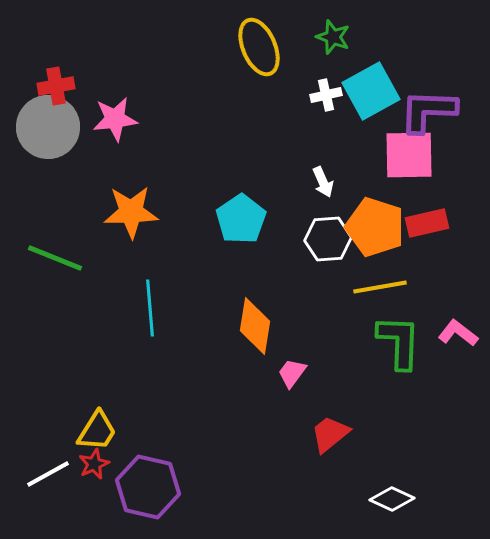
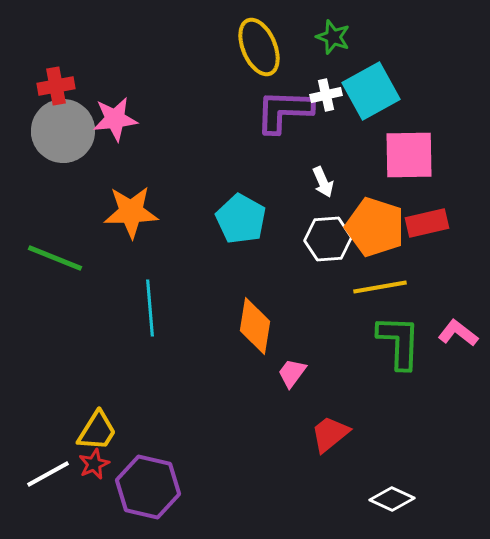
purple L-shape: moved 144 px left
gray circle: moved 15 px right, 4 px down
cyan pentagon: rotated 9 degrees counterclockwise
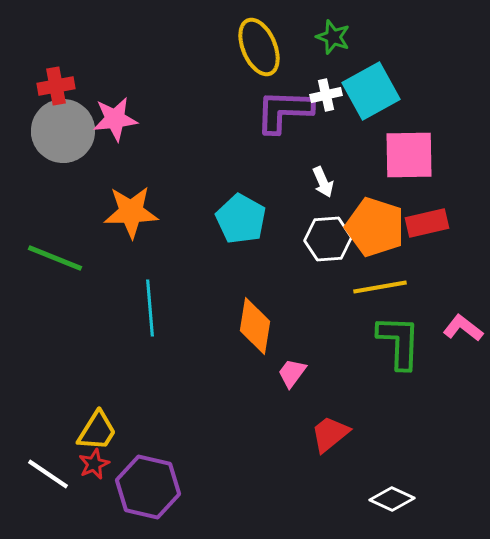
pink L-shape: moved 5 px right, 5 px up
white line: rotated 63 degrees clockwise
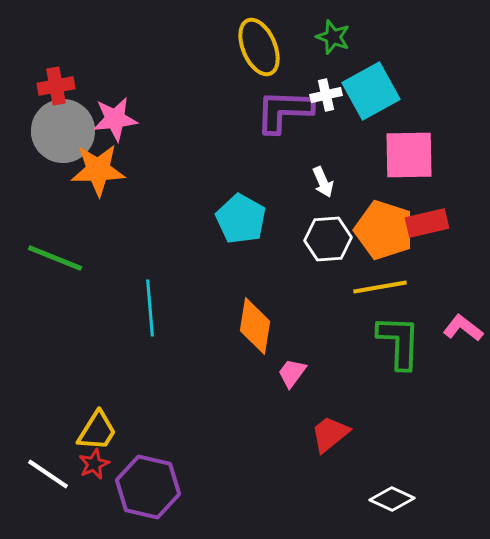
orange star: moved 33 px left, 42 px up
orange pentagon: moved 9 px right, 3 px down
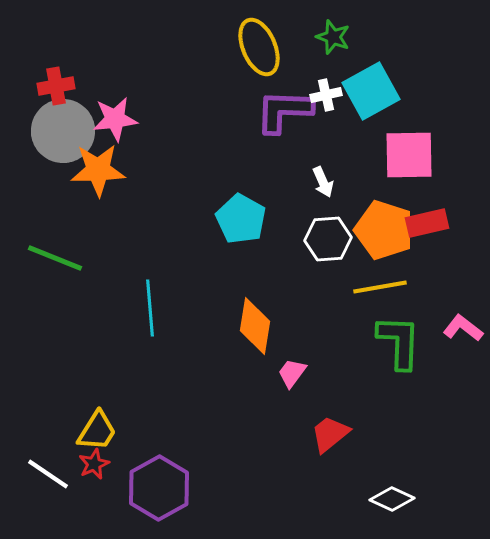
purple hexagon: moved 11 px right, 1 px down; rotated 18 degrees clockwise
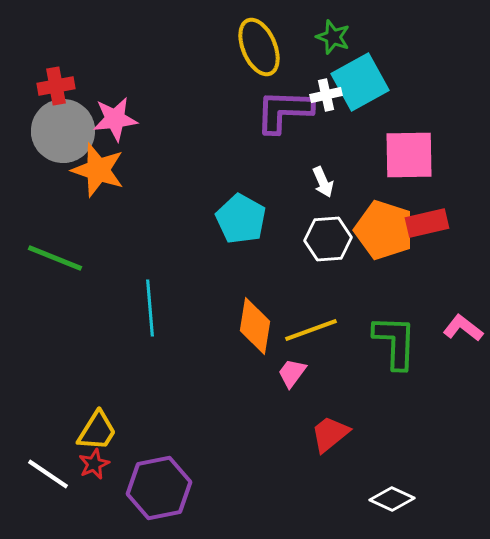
cyan square: moved 11 px left, 9 px up
orange star: rotated 20 degrees clockwise
yellow line: moved 69 px left, 43 px down; rotated 10 degrees counterclockwise
green L-shape: moved 4 px left
purple hexagon: rotated 18 degrees clockwise
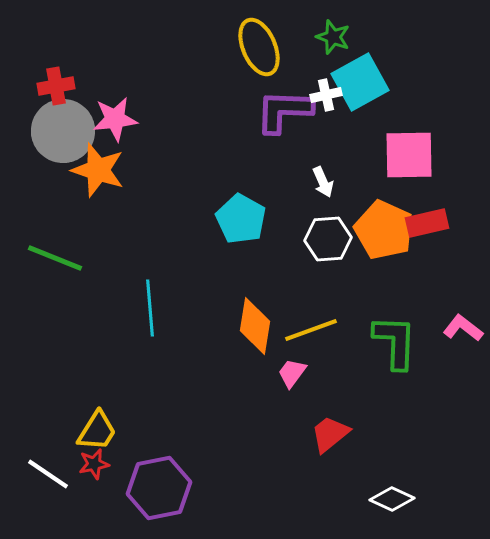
orange pentagon: rotated 6 degrees clockwise
red star: rotated 12 degrees clockwise
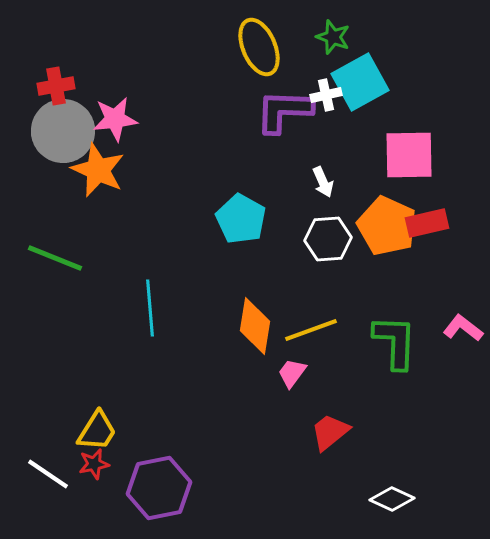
orange star: rotated 6 degrees clockwise
orange pentagon: moved 3 px right, 4 px up
red trapezoid: moved 2 px up
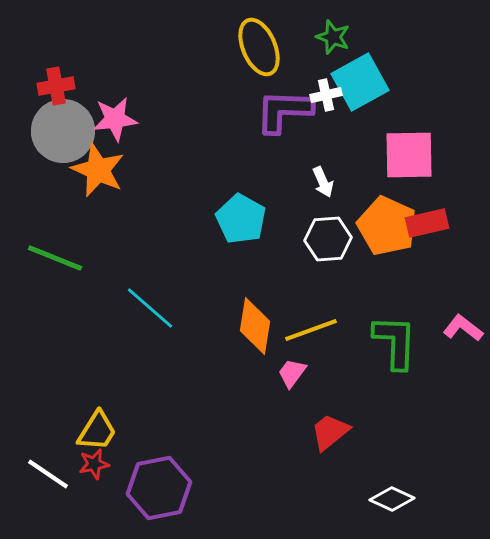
cyan line: rotated 44 degrees counterclockwise
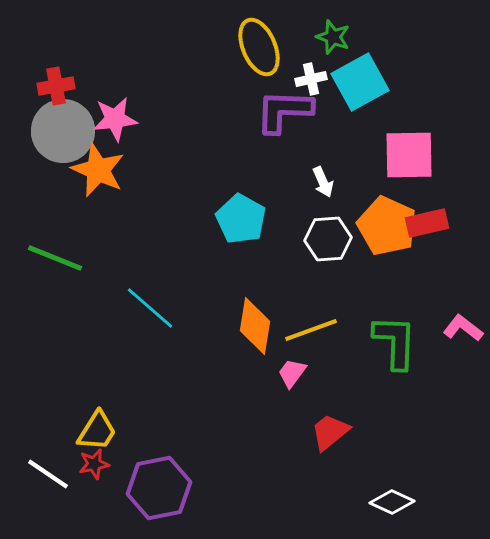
white cross: moved 15 px left, 16 px up
white diamond: moved 3 px down
